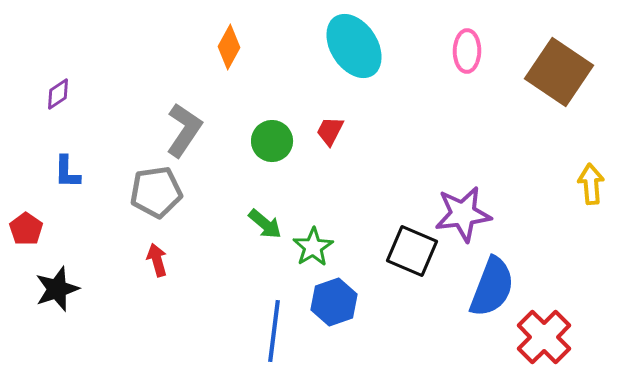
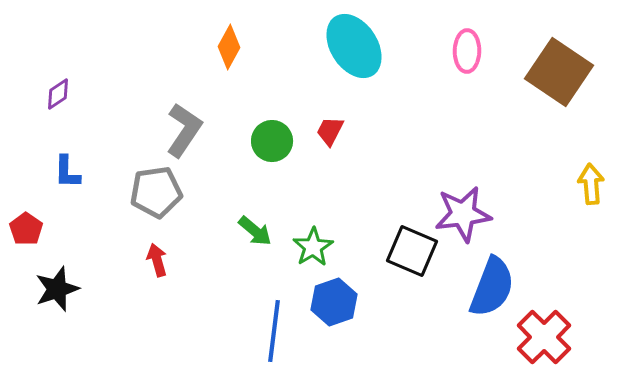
green arrow: moved 10 px left, 7 px down
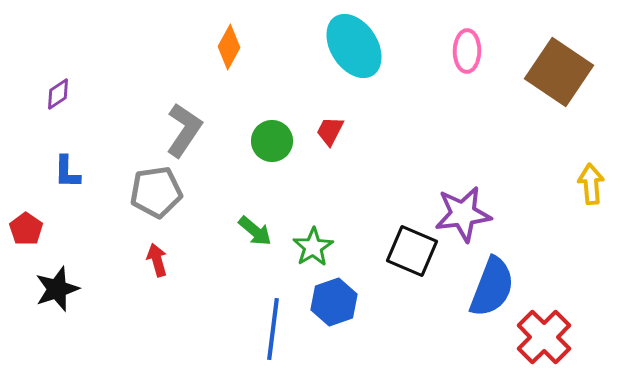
blue line: moved 1 px left, 2 px up
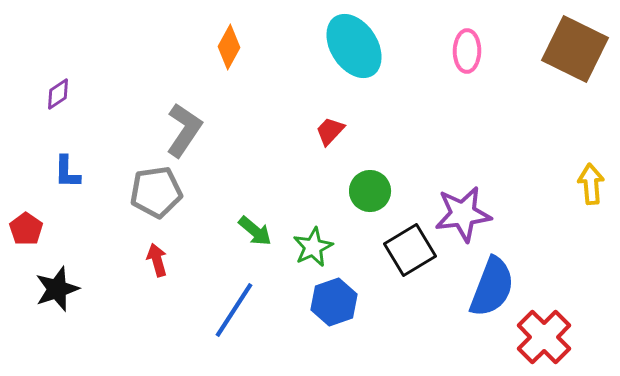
brown square: moved 16 px right, 23 px up; rotated 8 degrees counterclockwise
red trapezoid: rotated 16 degrees clockwise
green circle: moved 98 px right, 50 px down
green star: rotated 6 degrees clockwise
black square: moved 2 px left, 1 px up; rotated 36 degrees clockwise
blue line: moved 39 px left, 19 px up; rotated 26 degrees clockwise
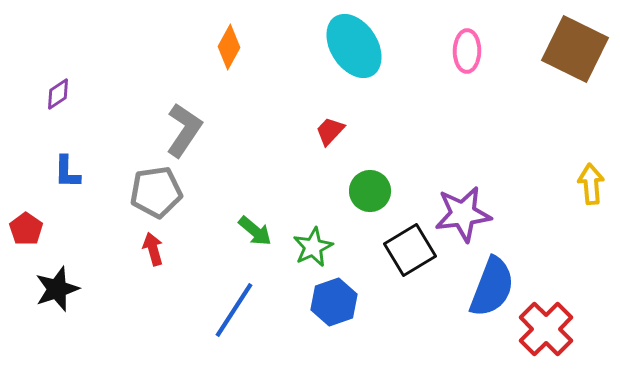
red arrow: moved 4 px left, 11 px up
red cross: moved 2 px right, 8 px up
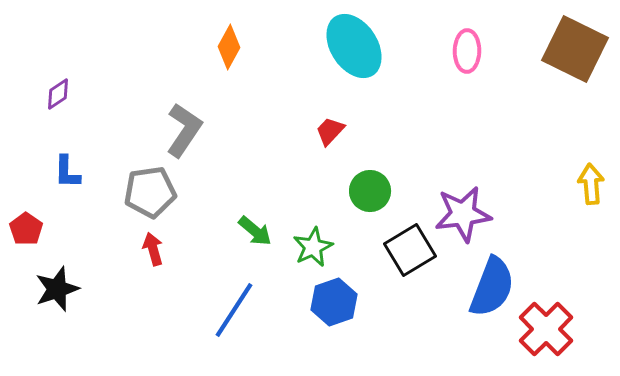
gray pentagon: moved 6 px left
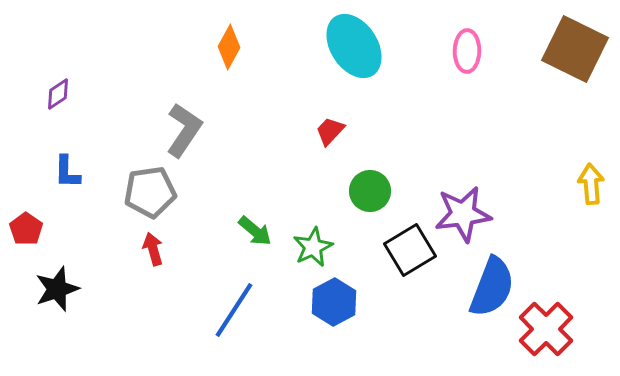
blue hexagon: rotated 9 degrees counterclockwise
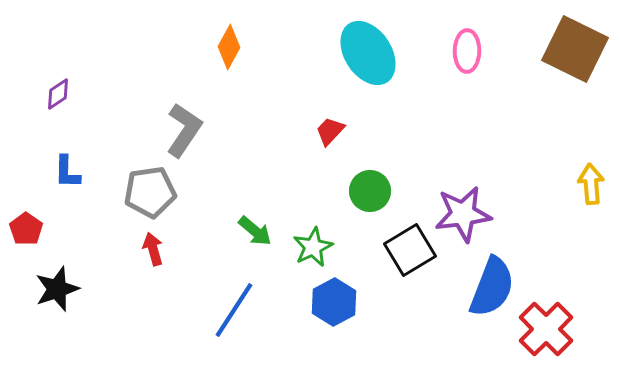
cyan ellipse: moved 14 px right, 7 px down
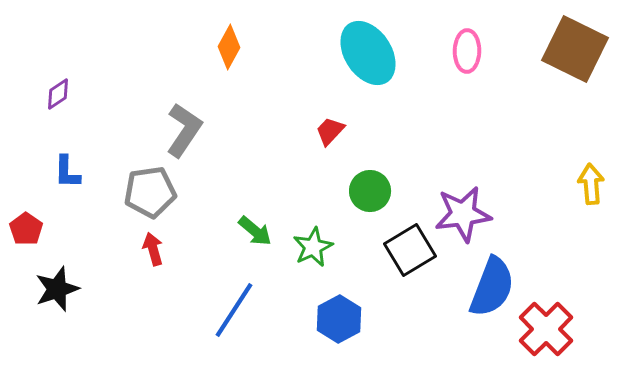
blue hexagon: moved 5 px right, 17 px down
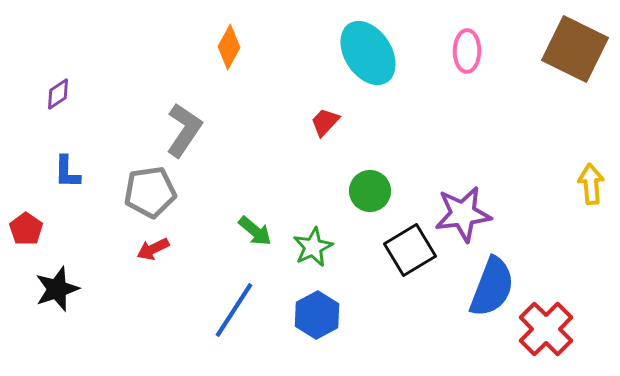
red trapezoid: moved 5 px left, 9 px up
red arrow: rotated 100 degrees counterclockwise
blue hexagon: moved 22 px left, 4 px up
